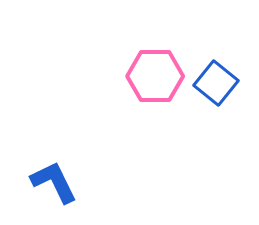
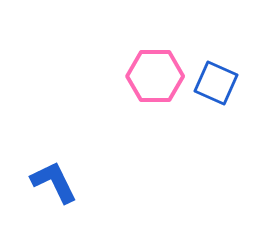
blue square: rotated 15 degrees counterclockwise
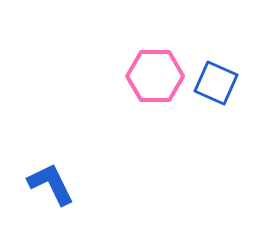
blue L-shape: moved 3 px left, 2 px down
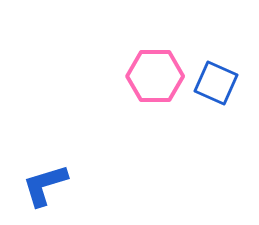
blue L-shape: moved 6 px left, 1 px down; rotated 81 degrees counterclockwise
